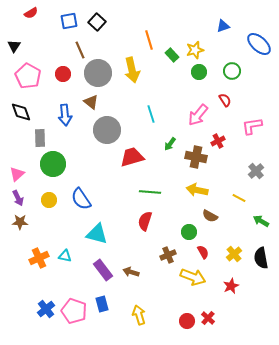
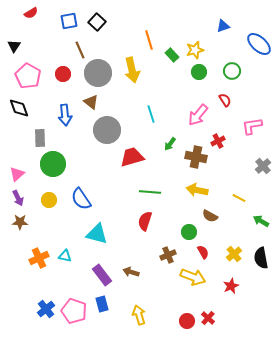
black diamond at (21, 112): moved 2 px left, 4 px up
gray cross at (256, 171): moved 7 px right, 5 px up
purple rectangle at (103, 270): moved 1 px left, 5 px down
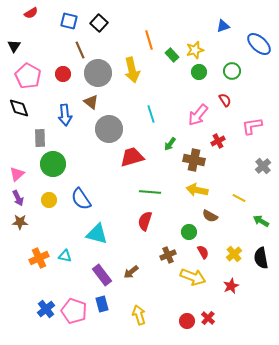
blue square at (69, 21): rotated 24 degrees clockwise
black square at (97, 22): moved 2 px right, 1 px down
gray circle at (107, 130): moved 2 px right, 1 px up
brown cross at (196, 157): moved 2 px left, 3 px down
brown arrow at (131, 272): rotated 56 degrees counterclockwise
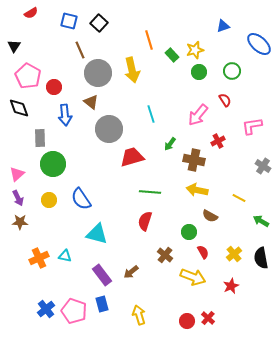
red circle at (63, 74): moved 9 px left, 13 px down
gray cross at (263, 166): rotated 14 degrees counterclockwise
brown cross at (168, 255): moved 3 px left; rotated 28 degrees counterclockwise
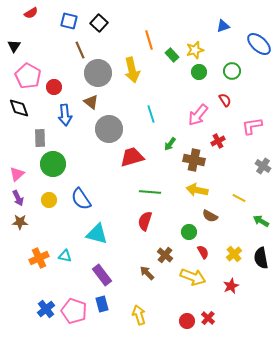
brown arrow at (131, 272): moved 16 px right, 1 px down; rotated 84 degrees clockwise
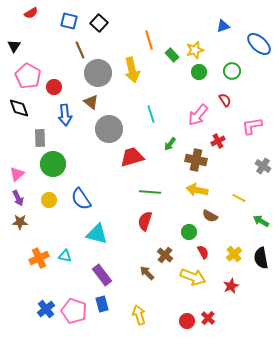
brown cross at (194, 160): moved 2 px right
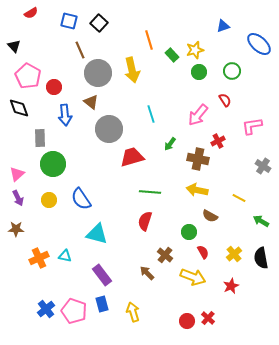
black triangle at (14, 46): rotated 16 degrees counterclockwise
brown cross at (196, 160): moved 2 px right, 1 px up
brown star at (20, 222): moved 4 px left, 7 px down
yellow arrow at (139, 315): moved 6 px left, 3 px up
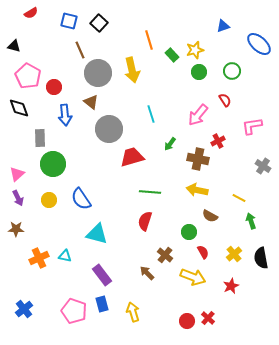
black triangle at (14, 46): rotated 32 degrees counterclockwise
green arrow at (261, 221): moved 10 px left; rotated 42 degrees clockwise
blue cross at (46, 309): moved 22 px left
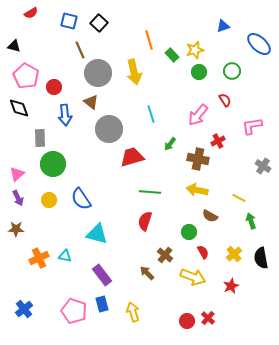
yellow arrow at (132, 70): moved 2 px right, 2 px down
pink pentagon at (28, 76): moved 2 px left
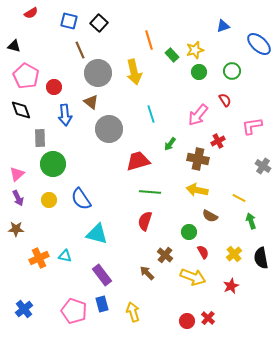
black diamond at (19, 108): moved 2 px right, 2 px down
red trapezoid at (132, 157): moved 6 px right, 4 px down
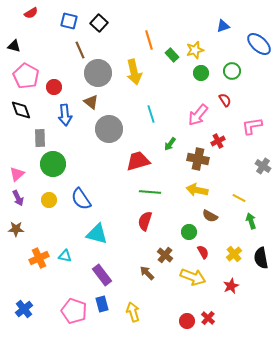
green circle at (199, 72): moved 2 px right, 1 px down
